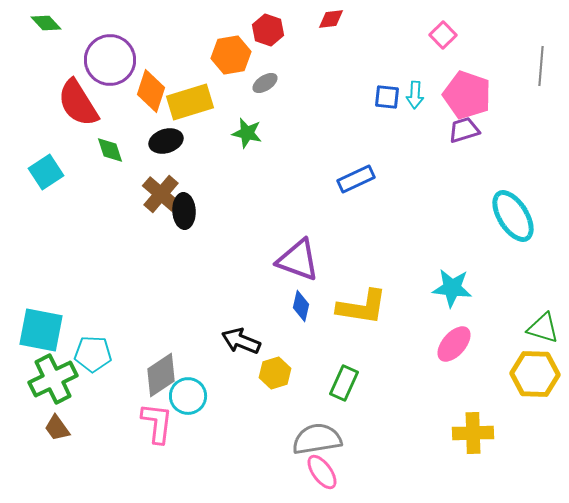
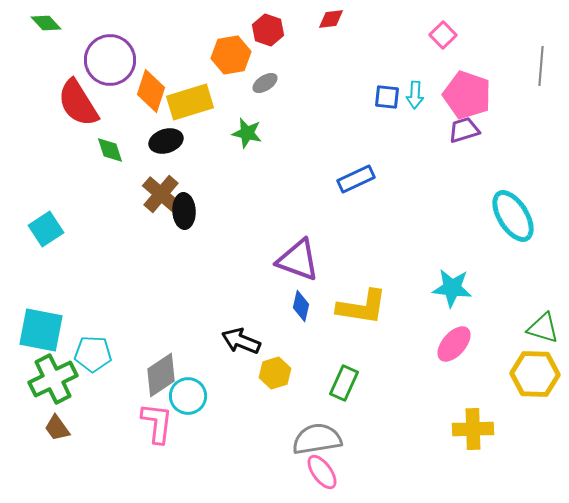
cyan square at (46, 172): moved 57 px down
yellow cross at (473, 433): moved 4 px up
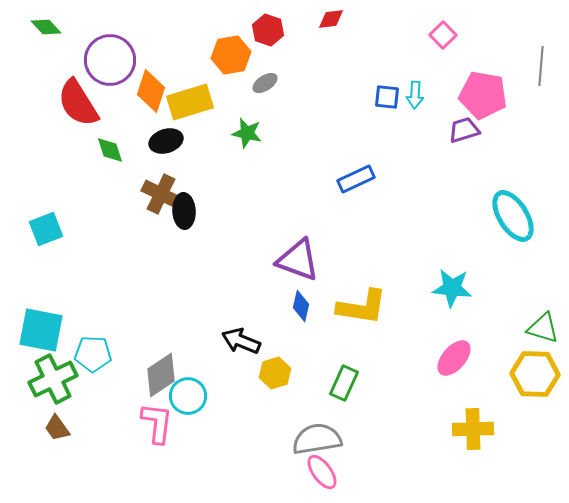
green diamond at (46, 23): moved 4 px down
pink pentagon at (467, 95): moved 16 px right; rotated 9 degrees counterclockwise
brown cross at (161, 194): rotated 15 degrees counterclockwise
cyan square at (46, 229): rotated 12 degrees clockwise
pink ellipse at (454, 344): moved 14 px down
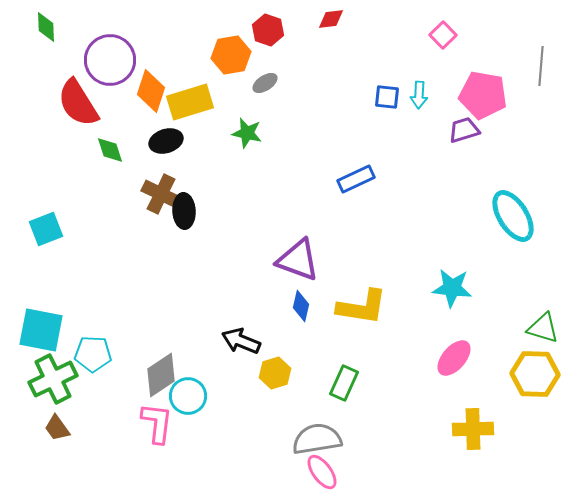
green diamond at (46, 27): rotated 40 degrees clockwise
cyan arrow at (415, 95): moved 4 px right
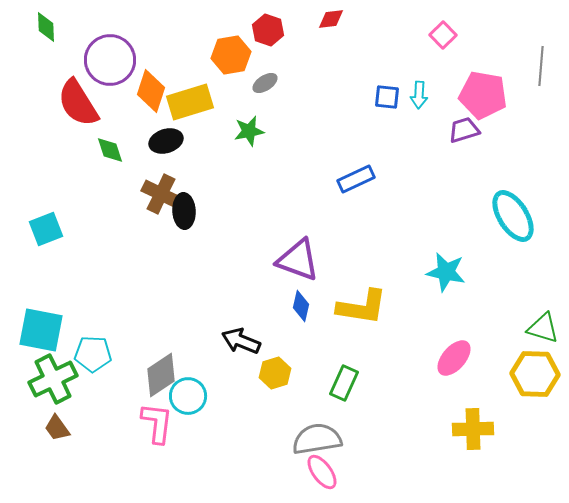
green star at (247, 133): moved 2 px right, 2 px up; rotated 24 degrees counterclockwise
cyan star at (452, 288): moved 6 px left, 16 px up; rotated 6 degrees clockwise
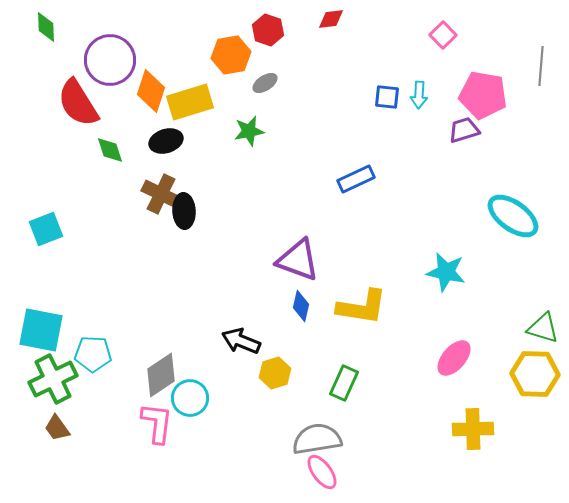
cyan ellipse at (513, 216): rotated 22 degrees counterclockwise
cyan circle at (188, 396): moved 2 px right, 2 px down
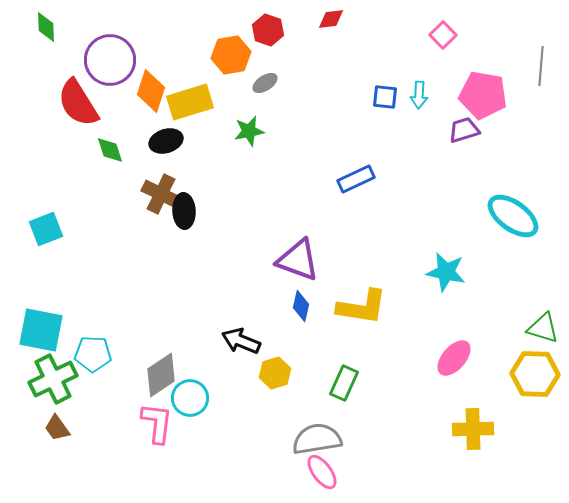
blue square at (387, 97): moved 2 px left
